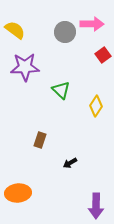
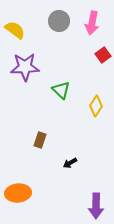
pink arrow: moved 1 px up; rotated 100 degrees clockwise
gray circle: moved 6 px left, 11 px up
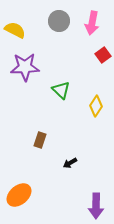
yellow semicircle: rotated 10 degrees counterclockwise
orange ellipse: moved 1 px right, 2 px down; rotated 35 degrees counterclockwise
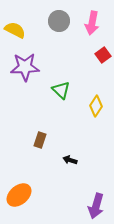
black arrow: moved 3 px up; rotated 48 degrees clockwise
purple arrow: rotated 15 degrees clockwise
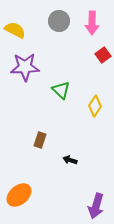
pink arrow: rotated 10 degrees counterclockwise
yellow diamond: moved 1 px left
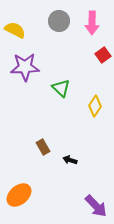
green triangle: moved 2 px up
brown rectangle: moved 3 px right, 7 px down; rotated 49 degrees counterclockwise
purple arrow: rotated 60 degrees counterclockwise
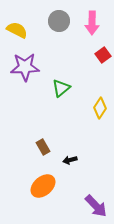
yellow semicircle: moved 2 px right
green triangle: rotated 36 degrees clockwise
yellow diamond: moved 5 px right, 2 px down
black arrow: rotated 32 degrees counterclockwise
orange ellipse: moved 24 px right, 9 px up
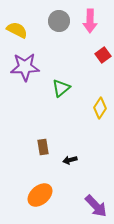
pink arrow: moved 2 px left, 2 px up
brown rectangle: rotated 21 degrees clockwise
orange ellipse: moved 3 px left, 9 px down
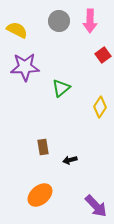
yellow diamond: moved 1 px up
